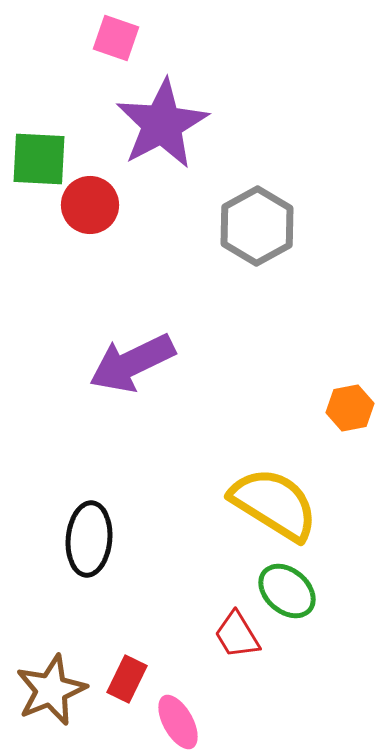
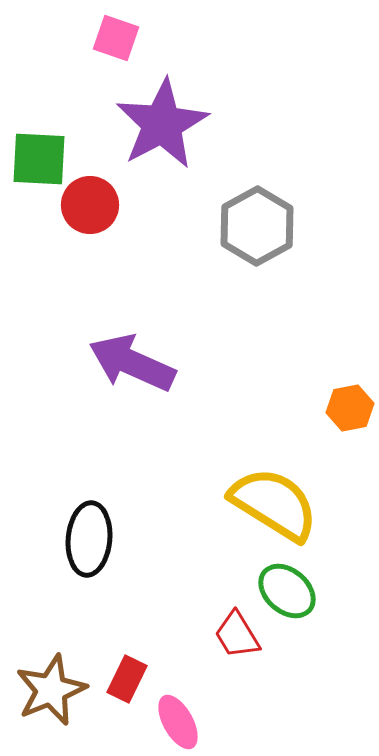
purple arrow: rotated 50 degrees clockwise
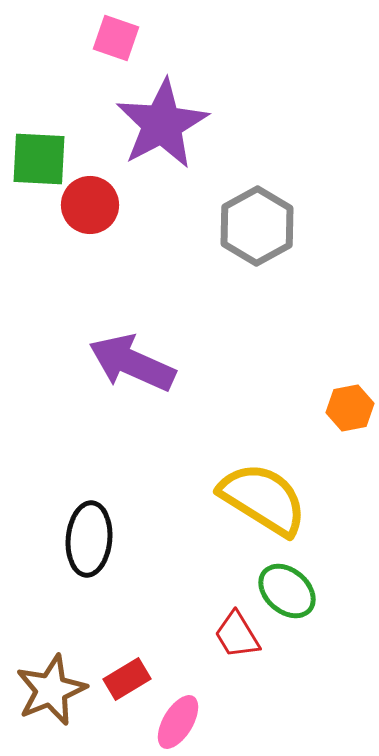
yellow semicircle: moved 11 px left, 5 px up
red rectangle: rotated 33 degrees clockwise
pink ellipse: rotated 60 degrees clockwise
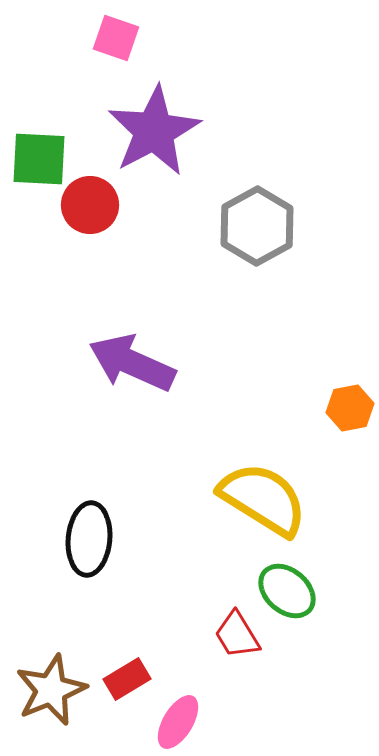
purple star: moved 8 px left, 7 px down
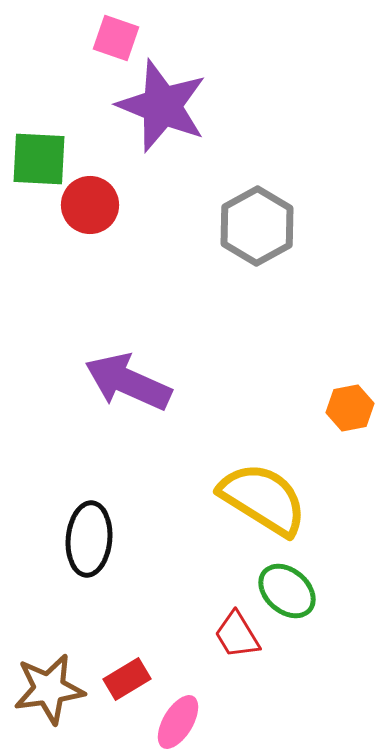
purple star: moved 8 px right, 25 px up; rotated 22 degrees counterclockwise
purple arrow: moved 4 px left, 19 px down
brown star: moved 2 px left, 1 px up; rotated 14 degrees clockwise
